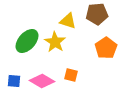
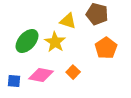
brown pentagon: rotated 20 degrees clockwise
orange square: moved 2 px right, 3 px up; rotated 32 degrees clockwise
pink diamond: moved 1 px left, 6 px up; rotated 20 degrees counterclockwise
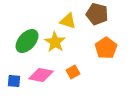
orange square: rotated 16 degrees clockwise
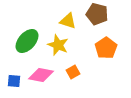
yellow star: moved 3 px right, 3 px down; rotated 10 degrees counterclockwise
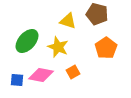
yellow star: moved 2 px down
blue square: moved 3 px right, 1 px up
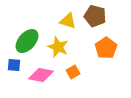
brown pentagon: moved 2 px left, 2 px down
blue square: moved 3 px left, 15 px up
